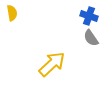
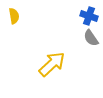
yellow semicircle: moved 2 px right, 3 px down
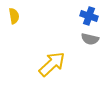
gray semicircle: moved 1 px left, 1 px down; rotated 42 degrees counterclockwise
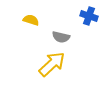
yellow semicircle: moved 17 px right, 4 px down; rotated 63 degrees counterclockwise
gray semicircle: moved 29 px left, 2 px up
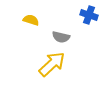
blue cross: moved 1 px up
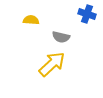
blue cross: moved 2 px left, 1 px up
yellow semicircle: rotated 14 degrees counterclockwise
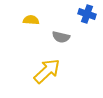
yellow arrow: moved 5 px left, 7 px down
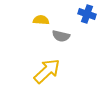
yellow semicircle: moved 10 px right
gray semicircle: moved 1 px up
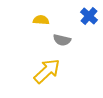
blue cross: moved 2 px right, 2 px down; rotated 24 degrees clockwise
gray semicircle: moved 1 px right, 4 px down
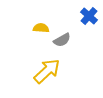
yellow semicircle: moved 8 px down
gray semicircle: rotated 42 degrees counterclockwise
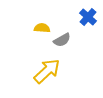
blue cross: moved 1 px left, 1 px down
yellow semicircle: moved 1 px right
